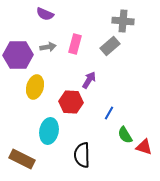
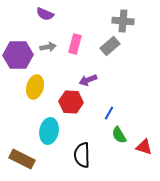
purple arrow: moved 1 px left; rotated 144 degrees counterclockwise
green semicircle: moved 6 px left
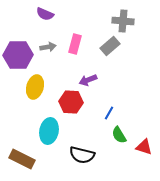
black semicircle: rotated 75 degrees counterclockwise
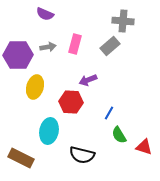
brown rectangle: moved 1 px left, 1 px up
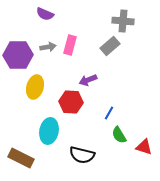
pink rectangle: moved 5 px left, 1 px down
